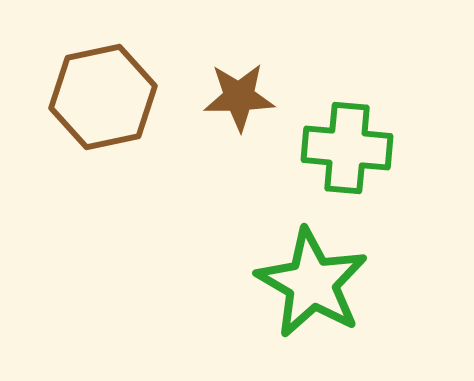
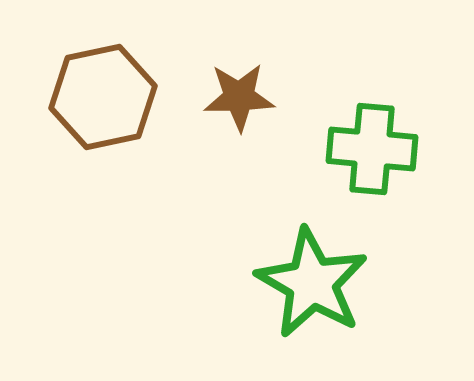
green cross: moved 25 px right, 1 px down
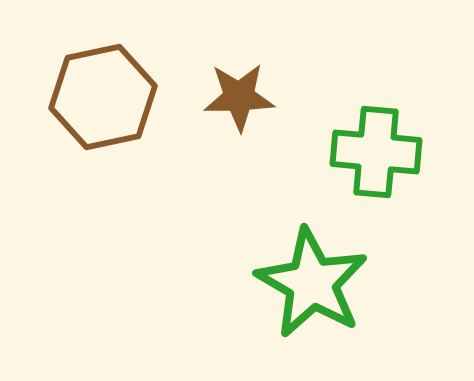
green cross: moved 4 px right, 3 px down
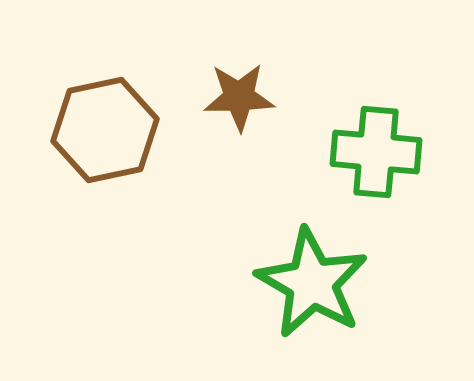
brown hexagon: moved 2 px right, 33 px down
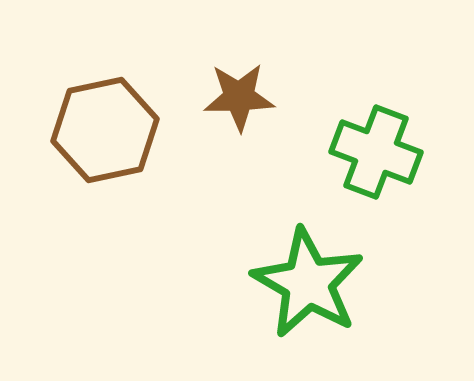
green cross: rotated 16 degrees clockwise
green star: moved 4 px left
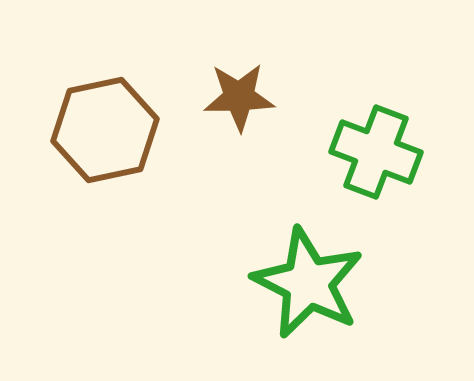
green star: rotated 3 degrees counterclockwise
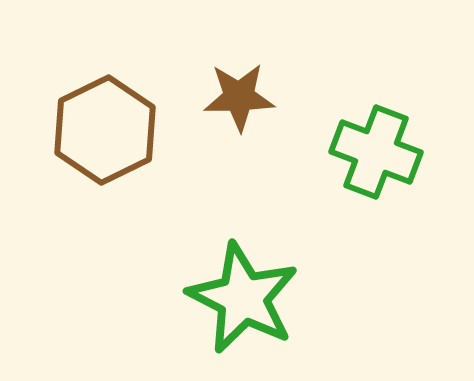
brown hexagon: rotated 14 degrees counterclockwise
green star: moved 65 px left, 15 px down
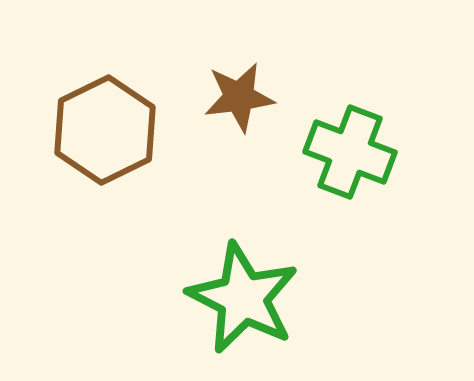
brown star: rotated 6 degrees counterclockwise
green cross: moved 26 px left
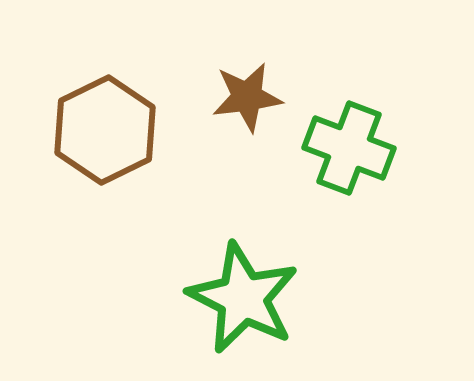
brown star: moved 8 px right
green cross: moved 1 px left, 4 px up
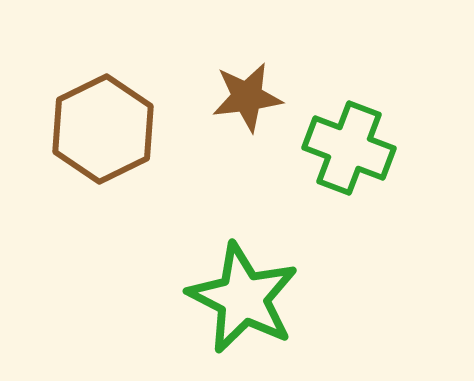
brown hexagon: moved 2 px left, 1 px up
